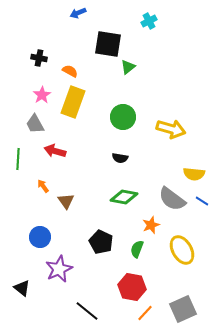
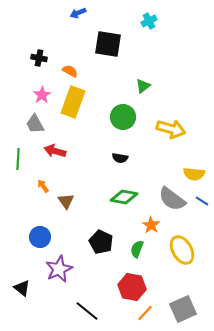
green triangle: moved 15 px right, 19 px down
orange star: rotated 18 degrees counterclockwise
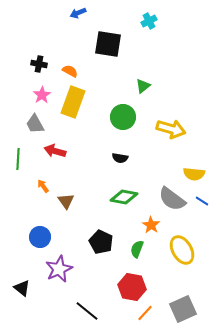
black cross: moved 6 px down
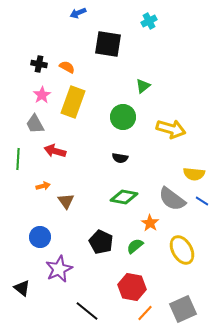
orange semicircle: moved 3 px left, 4 px up
orange arrow: rotated 112 degrees clockwise
orange star: moved 1 px left, 2 px up
green semicircle: moved 2 px left, 3 px up; rotated 30 degrees clockwise
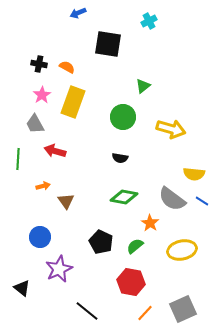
yellow ellipse: rotated 72 degrees counterclockwise
red hexagon: moved 1 px left, 5 px up
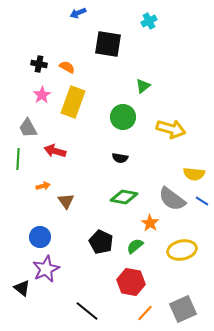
gray trapezoid: moved 7 px left, 4 px down
purple star: moved 13 px left
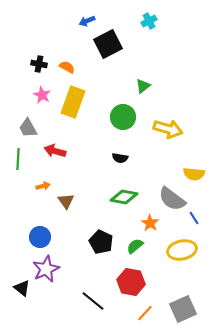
blue arrow: moved 9 px right, 8 px down
black square: rotated 36 degrees counterclockwise
pink star: rotated 12 degrees counterclockwise
yellow arrow: moved 3 px left
blue line: moved 8 px left, 17 px down; rotated 24 degrees clockwise
black line: moved 6 px right, 10 px up
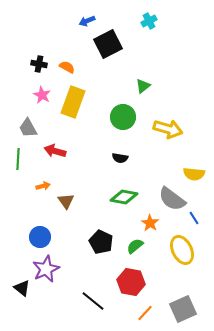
yellow ellipse: rotated 76 degrees clockwise
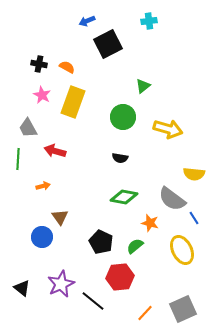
cyan cross: rotated 21 degrees clockwise
brown triangle: moved 6 px left, 16 px down
orange star: rotated 18 degrees counterclockwise
blue circle: moved 2 px right
purple star: moved 15 px right, 15 px down
red hexagon: moved 11 px left, 5 px up; rotated 16 degrees counterclockwise
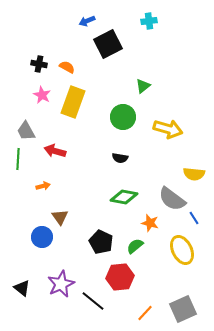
gray trapezoid: moved 2 px left, 3 px down
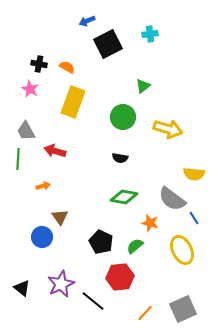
cyan cross: moved 1 px right, 13 px down
pink star: moved 12 px left, 6 px up
